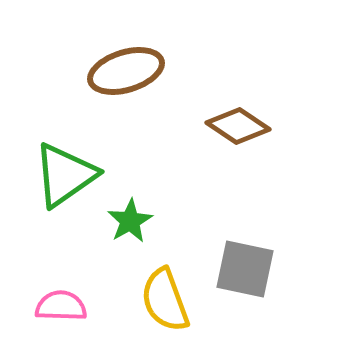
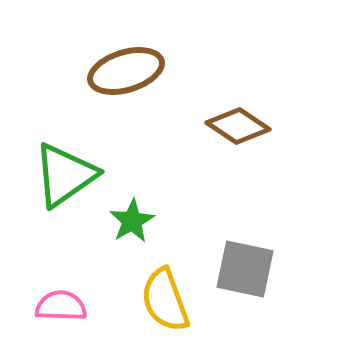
green star: moved 2 px right
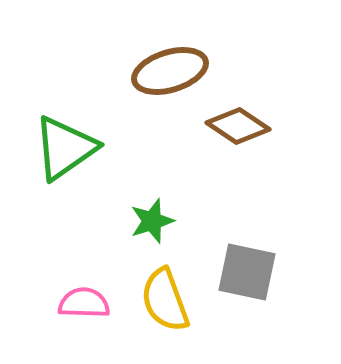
brown ellipse: moved 44 px right
green triangle: moved 27 px up
green star: moved 20 px right; rotated 12 degrees clockwise
gray square: moved 2 px right, 3 px down
pink semicircle: moved 23 px right, 3 px up
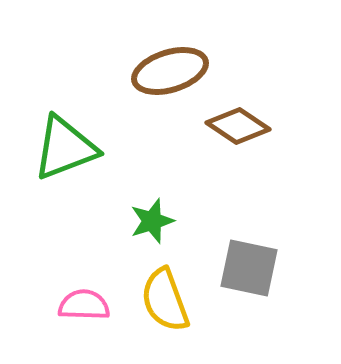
green triangle: rotated 14 degrees clockwise
gray square: moved 2 px right, 4 px up
pink semicircle: moved 2 px down
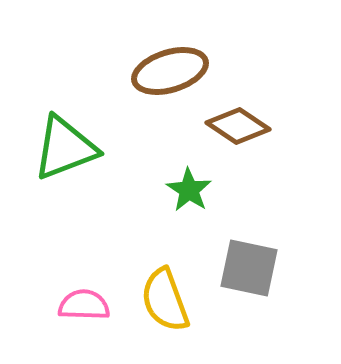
green star: moved 37 px right, 31 px up; rotated 21 degrees counterclockwise
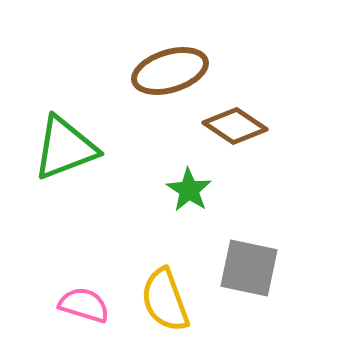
brown diamond: moved 3 px left
pink semicircle: rotated 15 degrees clockwise
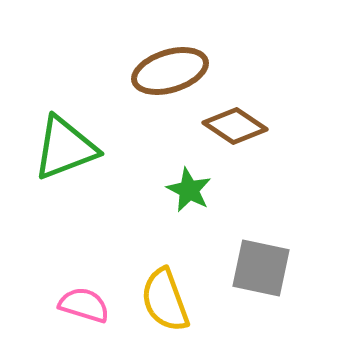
green star: rotated 6 degrees counterclockwise
gray square: moved 12 px right
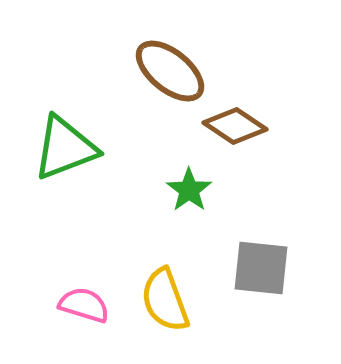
brown ellipse: rotated 56 degrees clockwise
green star: rotated 9 degrees clockwise
gray square: rotated 6 degrees counterclockwise
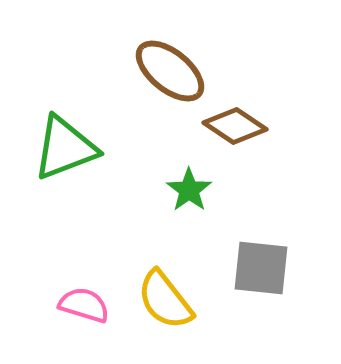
yellow semicircle: rotated 18 degrees counterclockwise
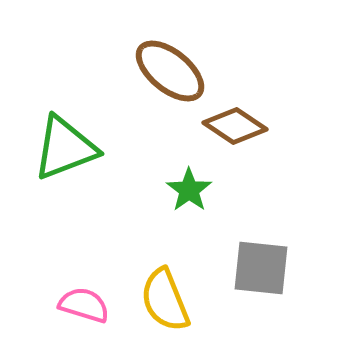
yellow semicircle: rotated 16 degrees clockwise
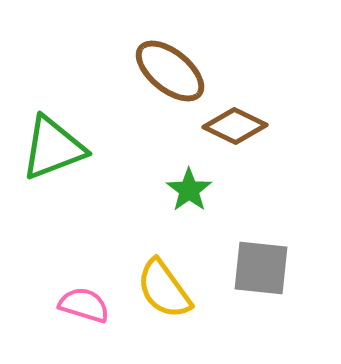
brown diamond: rotated 8 degrees counterclockwise
green triangle: moved 12 px left
yellow semicircle: moved 1 px left, 11 px up; rotated 14 degrees counterclockwise
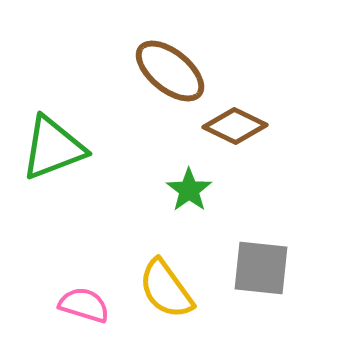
yellow semicircle: moved 2 px right
